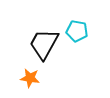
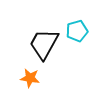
cyan pentagon: rotated 25 degrees counterclockwise
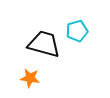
black trapezoid: rotated 76 degrees clockwise
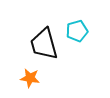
black trapezoid: rotated 120 degrees counterclockwise
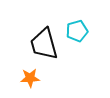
orange star: rotated 12 degrees counterclockwise
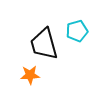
orange star: moved 3 px up
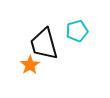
orange star: moved 10 px up; rotated 30 degrees counterclockwise
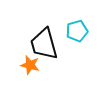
orange star: rotated 24 degrees counterclockwise
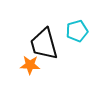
orange star: rotated 12 degrees counterclockwise
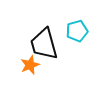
orange star: rotated 24 degrees counterclockwise
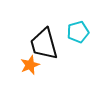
cyan pentagon: moved 1 px right, 1 px down
